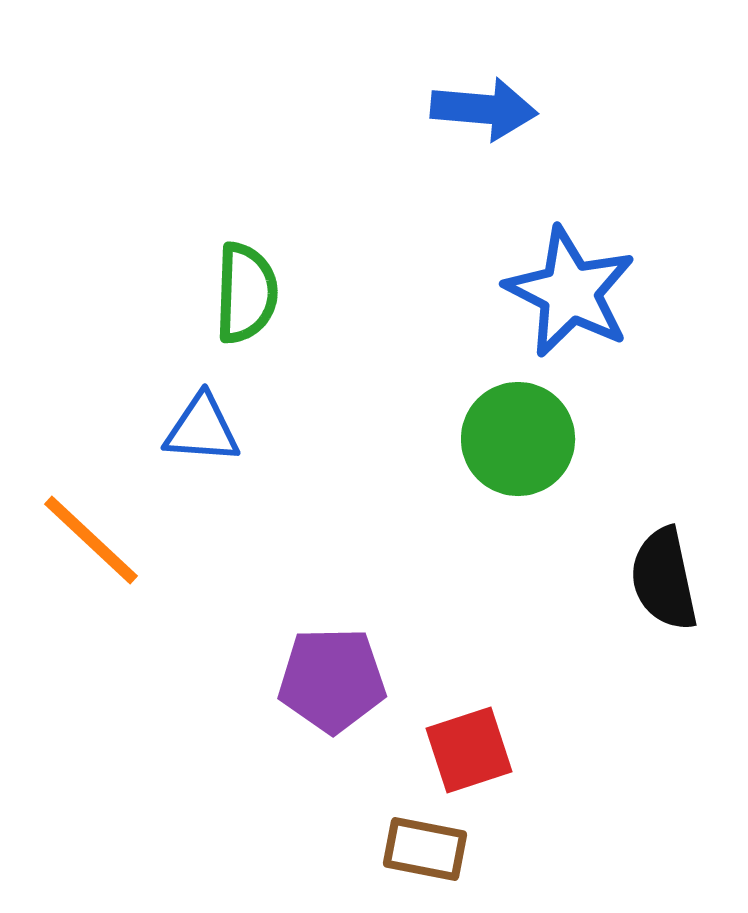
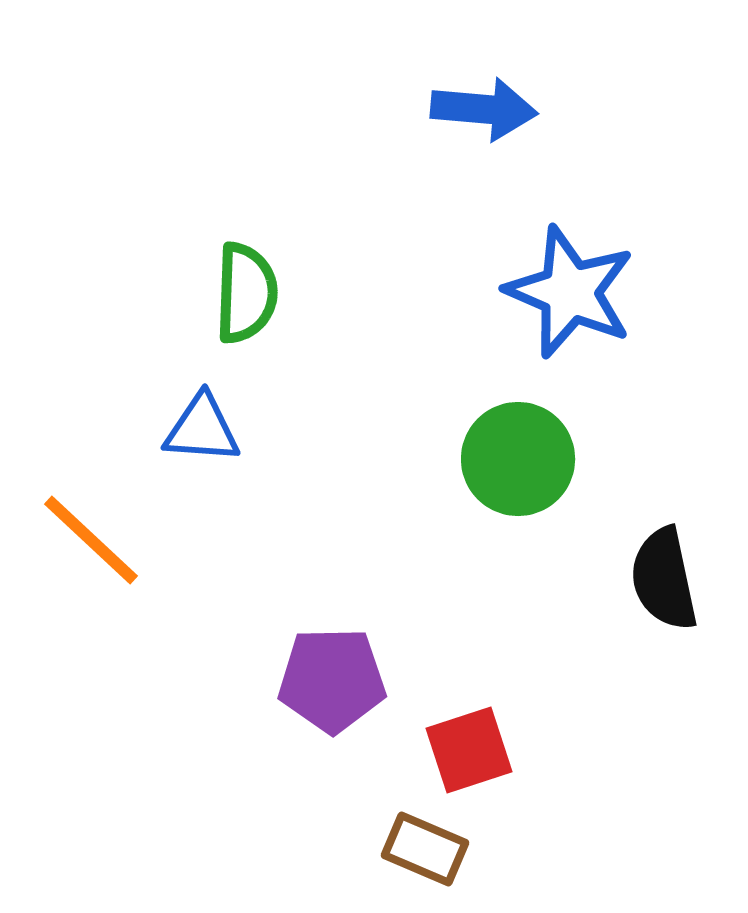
blue star: rotated 4 degrees counterclockwise
green circle: moved 20 px down
brown rectangle: rotated 12 degrees clockwise
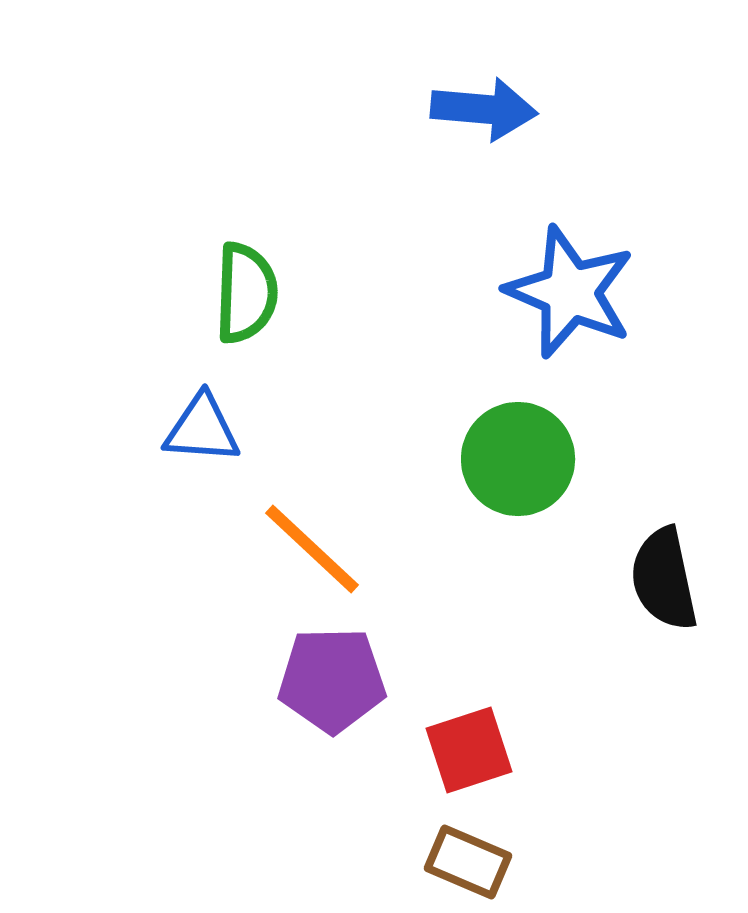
orange line: moved 221 px right, 9 px down
brown rectangle: moved 43 px right, 13 px down
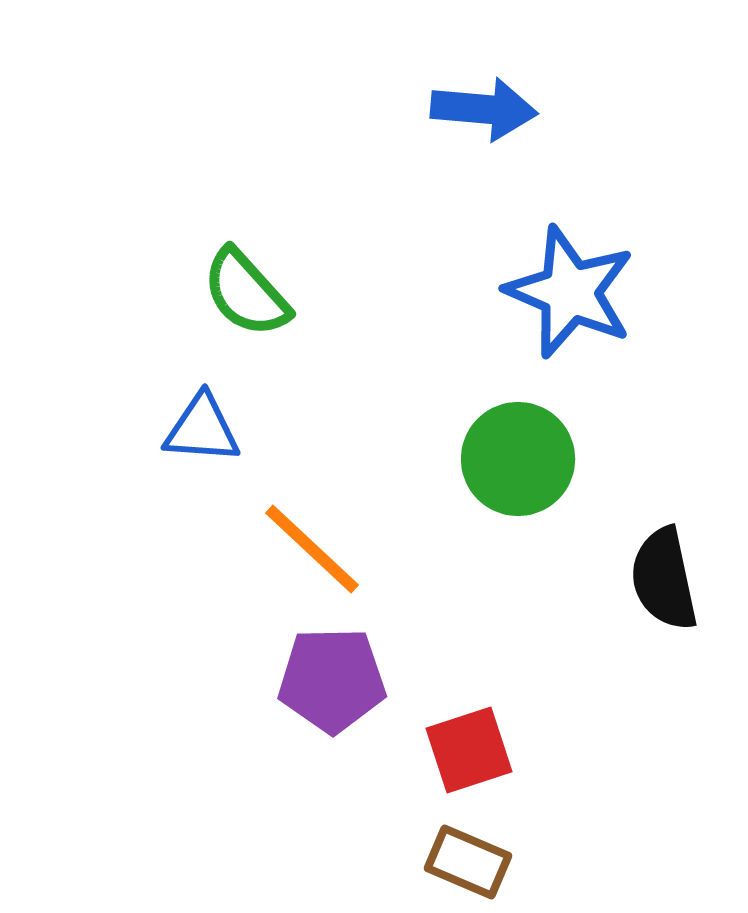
green semicircle: rotated 136 degrees clockwise
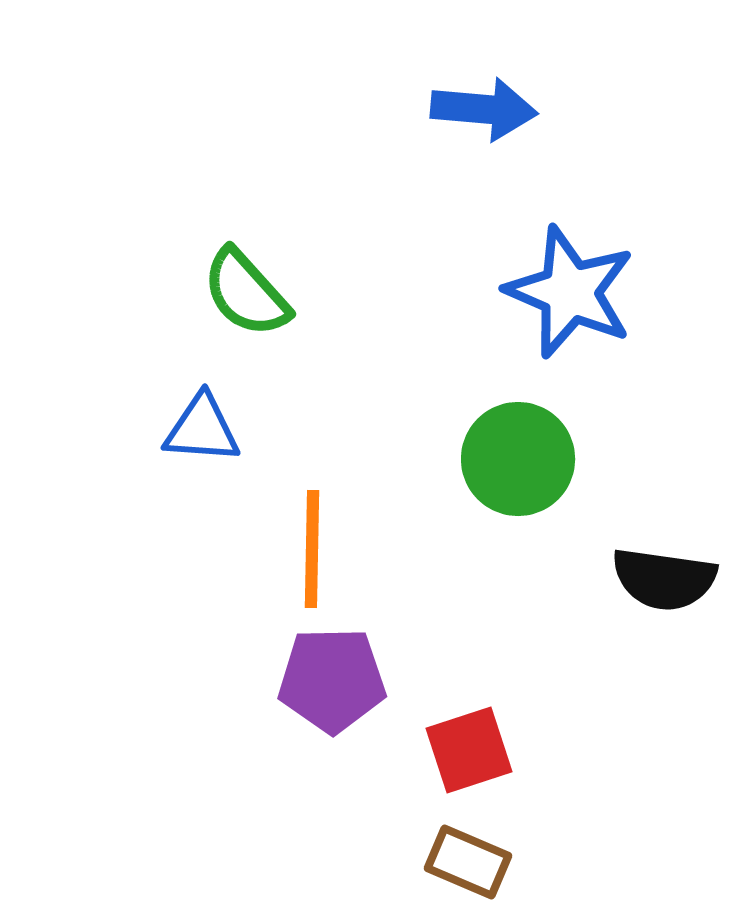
orange line: rotated 48 degrees clockwise
black semicircle: rotated 70 degrees counterclockwise
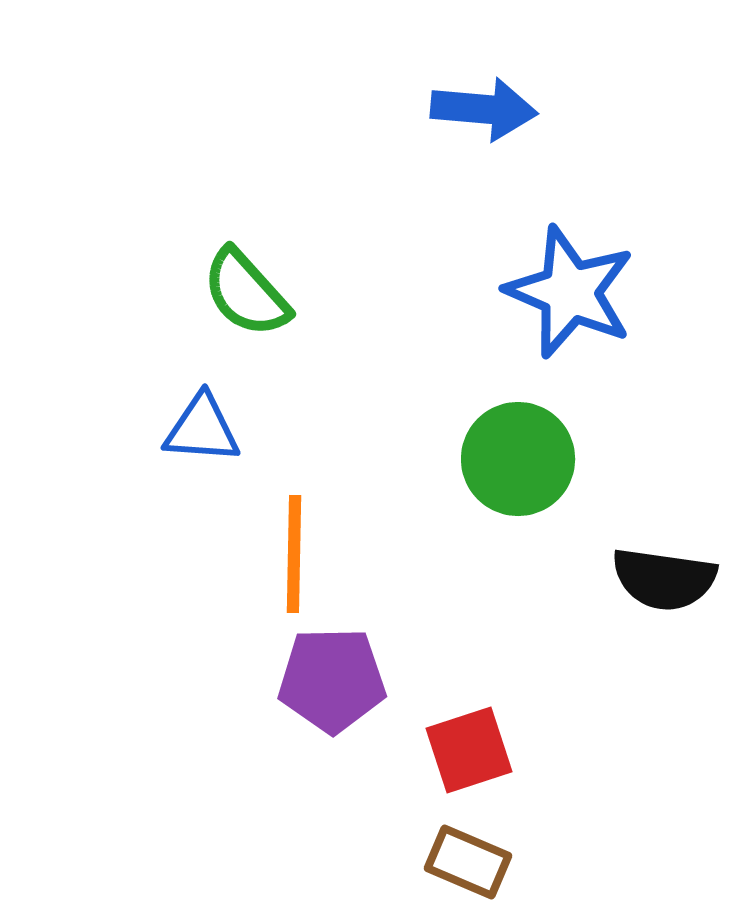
orange line: moved 18 px left, 5 px down
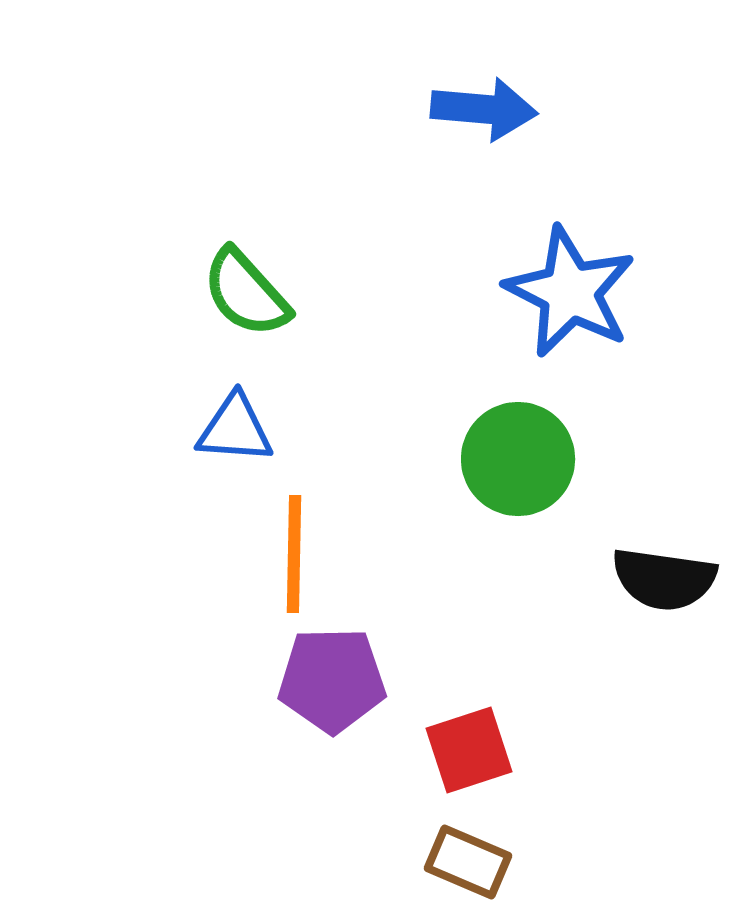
blue star: rotated 4 degrees clockwise
blue triangle: moved 33 px right
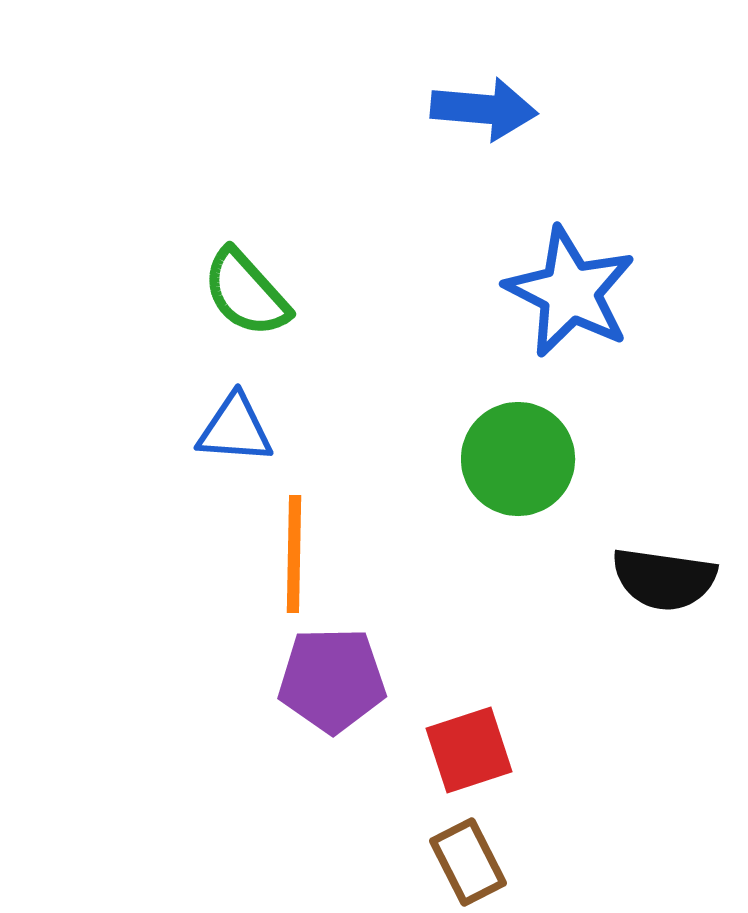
brown rectangle: rotated 40 degrees clockwise
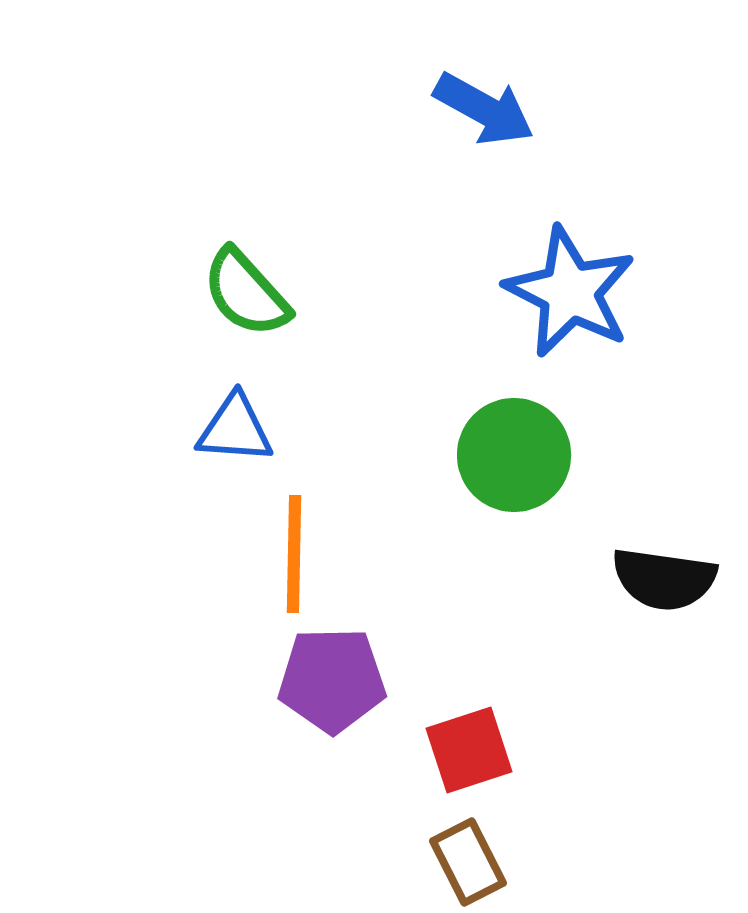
blue arrow: rotated 24 degrees clockwise
green circle: moved 4 px left, 4 px up
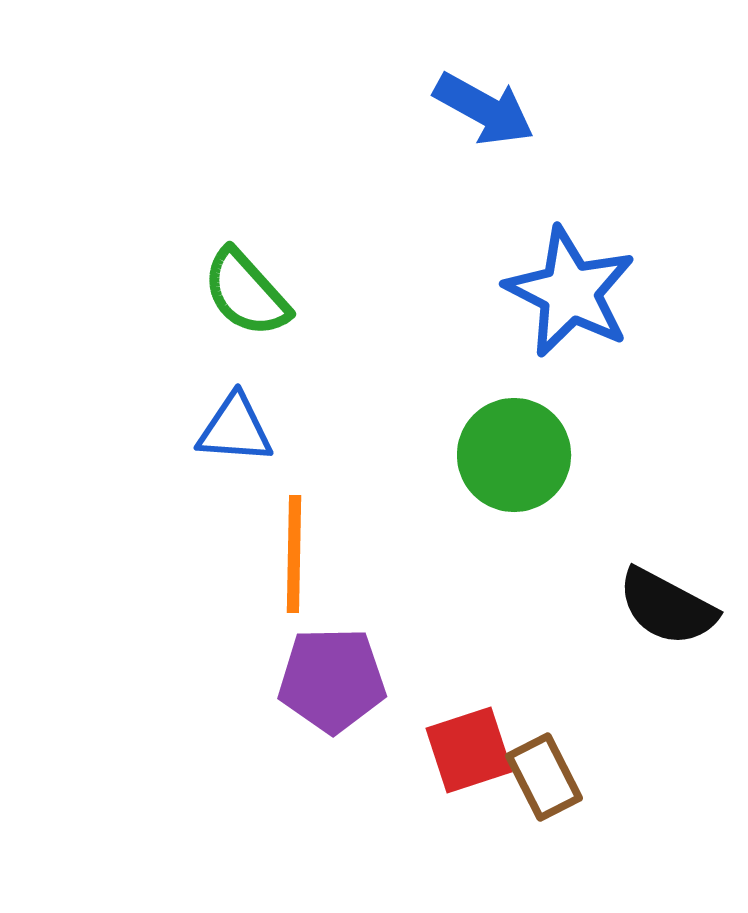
black semicircle: moved 3 px right, 28 px down; rotated 20 degrees clockwise
brown rectangle: moved 76 px right, 85 px up
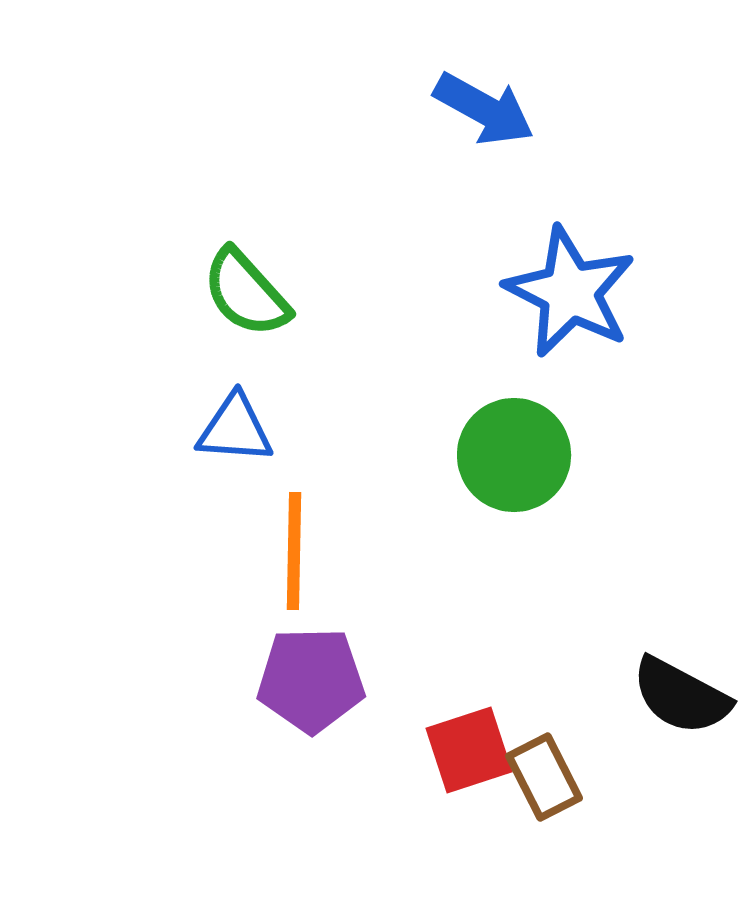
orange line: moved 3 px up
black semicircle: moved 14 px right, 89 px down
purple pentagon: moved 21 px left
